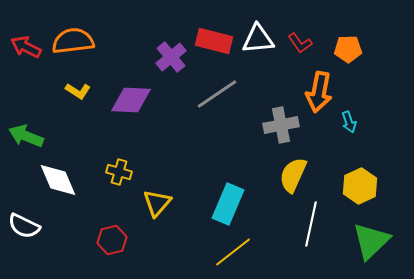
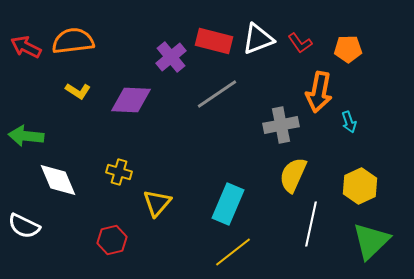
white triangle: rotated 16 degrees counterclockwise
green arrow: rotated 16 degrees counterclockwise
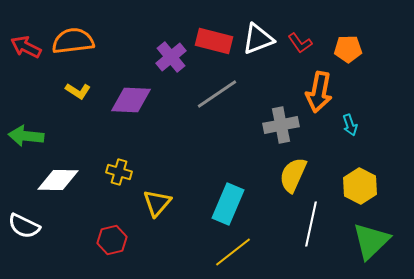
cyan arrow: moved 1 px right, 3 px down
white diamond: rotated 66 degrees counterclockwise
yellow hexagon: rotated 8 degrees counterclockwise
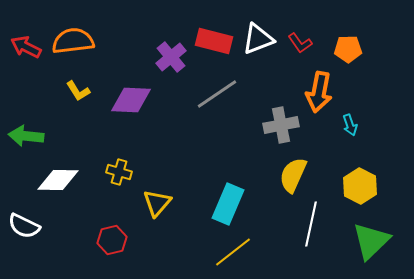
yellow L-shape: rotated 25 degrees clockwise
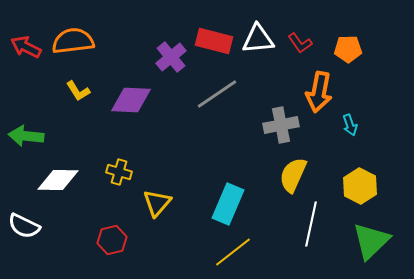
white triangle: rotated 16 degrees clockwise
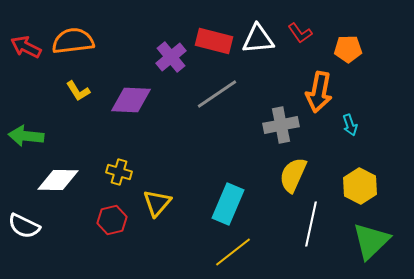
red L-shape: moved 10 px up
red hexagon: moved 20 px up
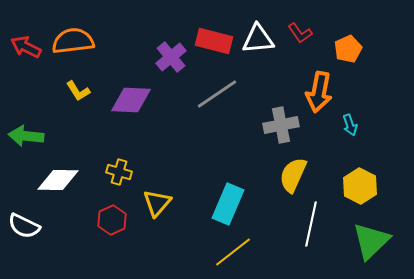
orange pentagon: rotated 24 degrees counterclockwise
red hexagon: rotated 12 degrees counterclockwise
